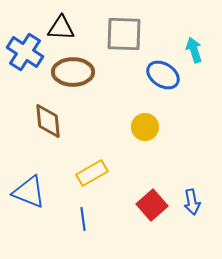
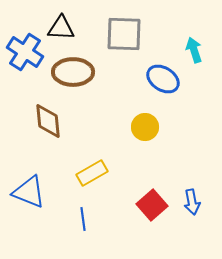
blue ellipse: moved 4 px down
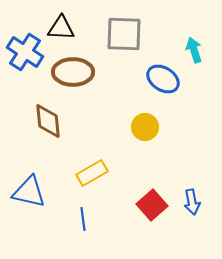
blue triangle: rotated 9 degrees counterclockwise
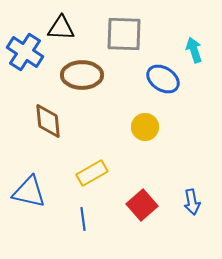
brown ellipse: moved 9 px right, 3 px down
red square: moved 10 px left
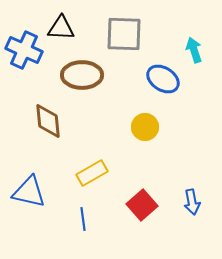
blue cross: moved 1 px left, 2 px up; rotated 9 degrees counterclockwise
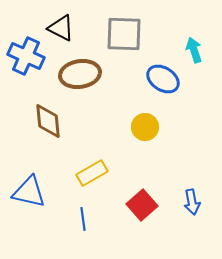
black triangle: rotated 24 degrees clockwise
blue cross: moved 2 px right, 6 px down
brown ellipse: moved 2 px left, 1 px up; rotated 9 degrees counterclockwise
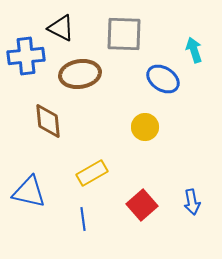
blue cross: rotated 30 degrees counterclockwise
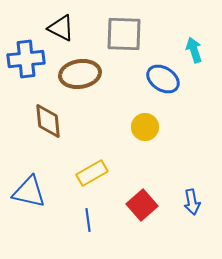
blue cross: moved 3 px down
blue line: moved 5 px right, 1 px down
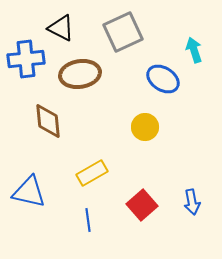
gray square: moved 1 px left, 2 px up; rotated 27 degrees counterclockwise
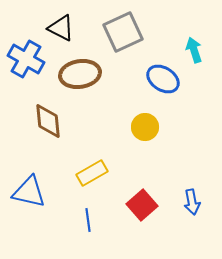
blue cross: rotated 36 degrees clockwise
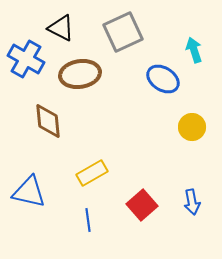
yellow circle: moved 47 px right
